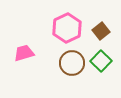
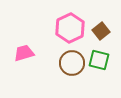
pink hexagon: moved 3 px right
green square: moved 2 px left, 1 px up; rotated 30 degrees counterclockwise
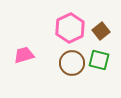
pink trapezoid: moved 2 px down
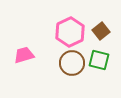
pink hexagon: moved 4 px down
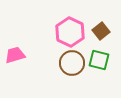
pink hexagon: rotated 8 degrees counterclockwise
pink trapezoid: moved 9 px left
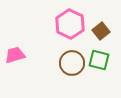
pink hexagon: moved 8 px up
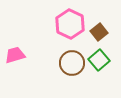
brown square: moved 2 px left, 1 px down
green square: rotated 35 degrees clockwise
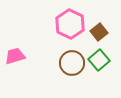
pink trapezoid: moved 1 px down
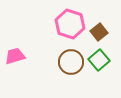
pink hexagon: rotated 8 degrees counterclockwise
brown circle: moved 1 px left, 1 px up
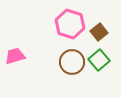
brown circle: moved 1 px right
